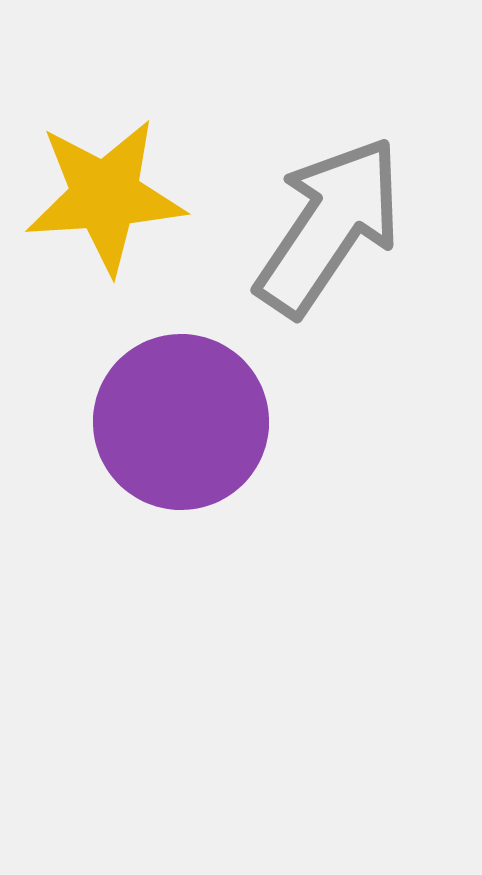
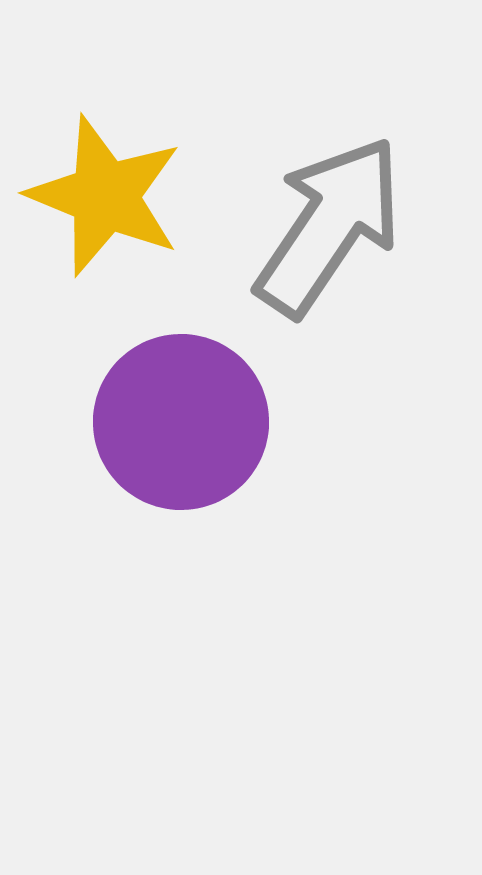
yellow star: rotated 26 degrees clockwise
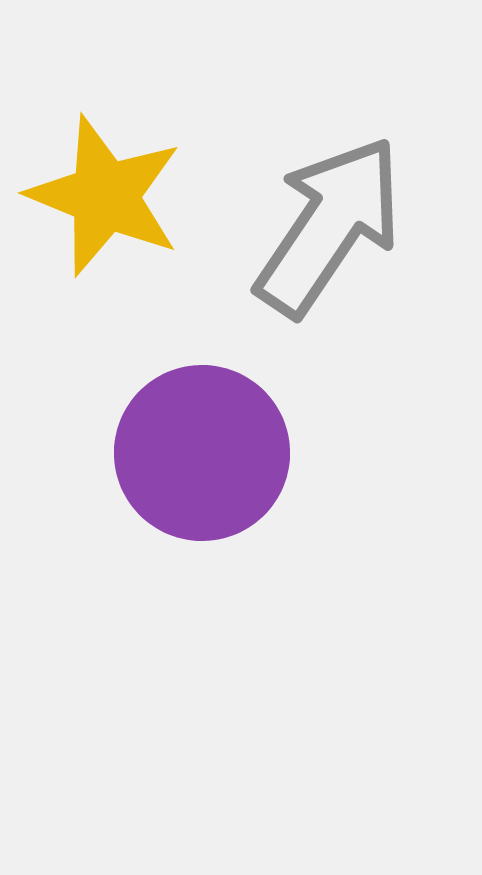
purple circle: moved 21 px right, 31 px down
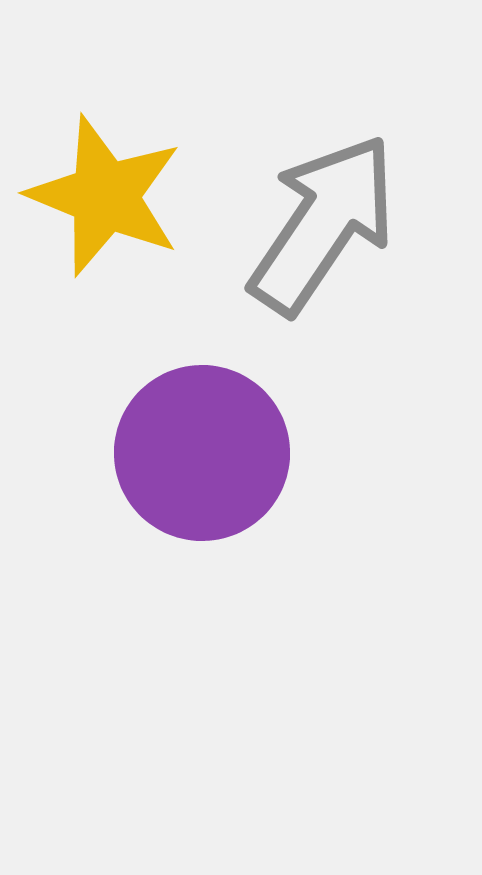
gray arrow: moved 6 px left, 2 px up
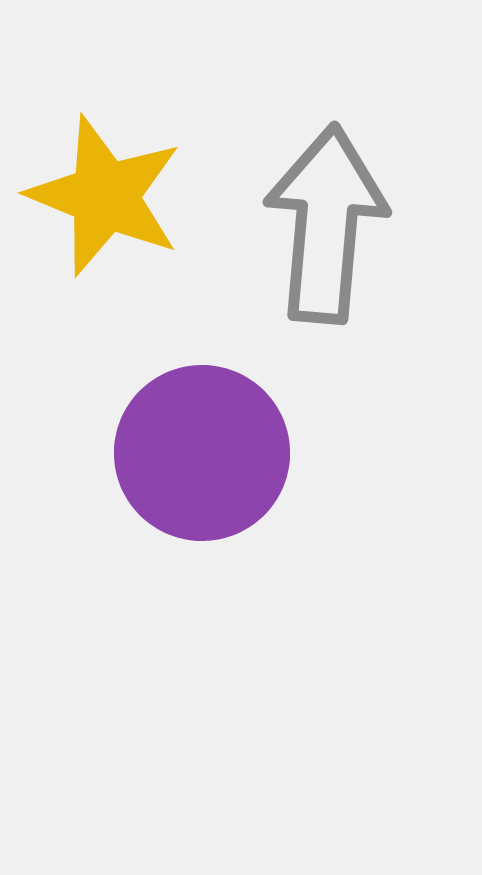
gray arrow: moved 3 px right; rotated 29 degrees counterclockwise
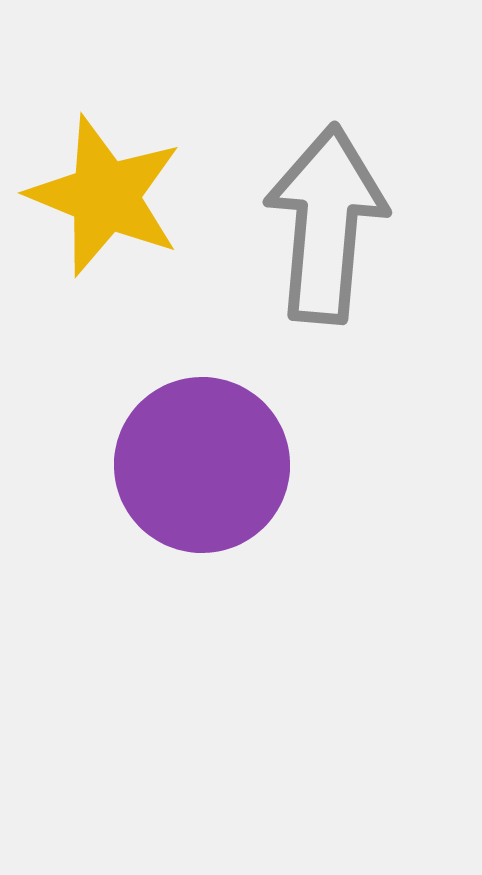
purple circle: moved 12 px down
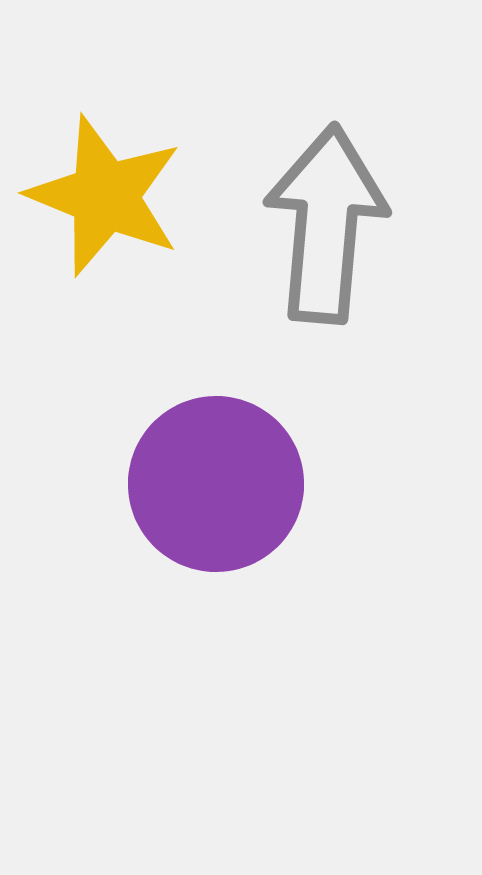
purple circle: moved 14 px right, 19 px down
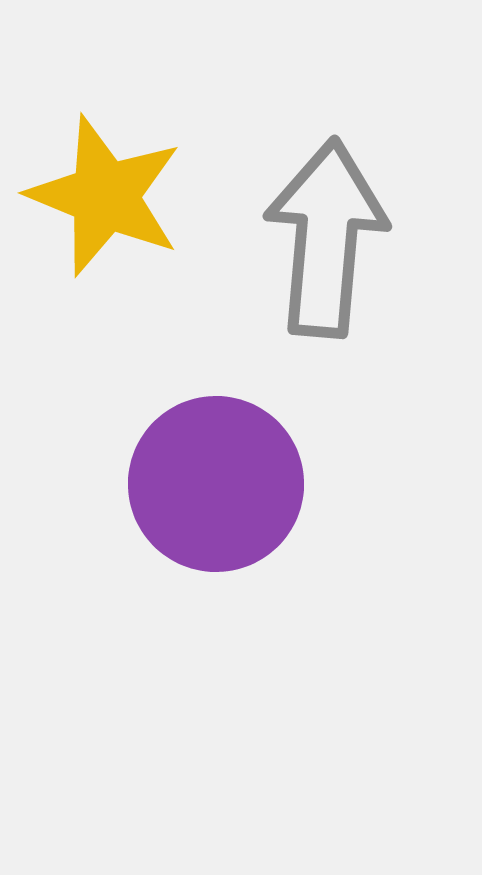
gray arrow: moved 14 px down
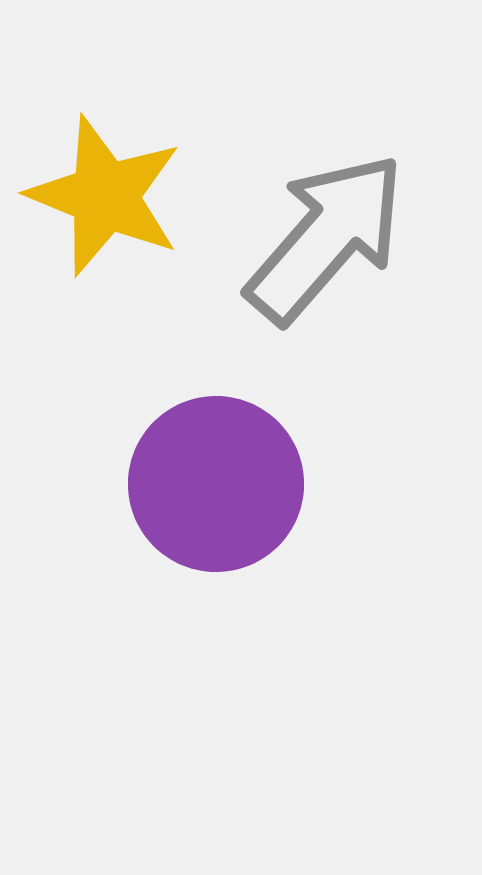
gray arrow: rotated 36 degrees clockwise
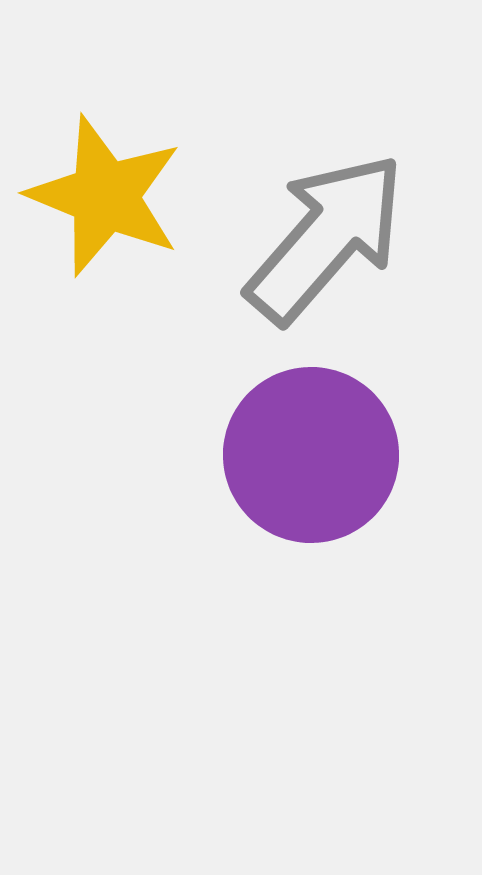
purple circle: moved 95 px right, 29 px up
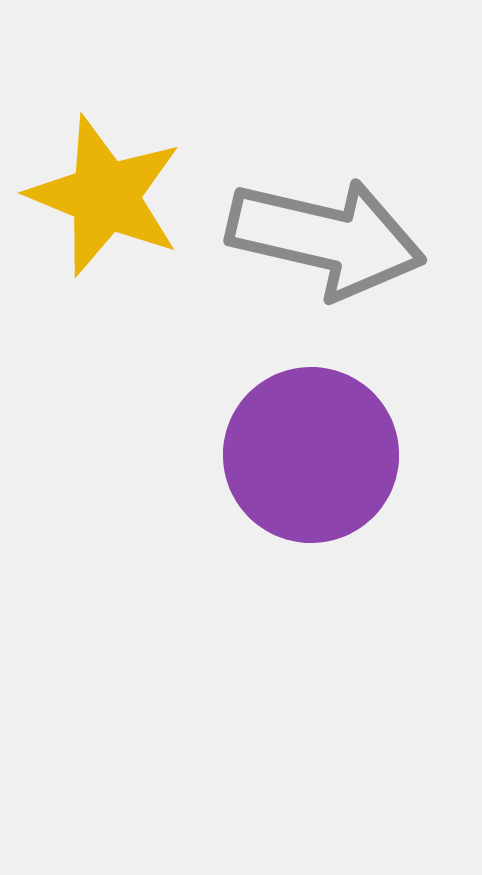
gray arrow: rotated 62 degrees clockwise
